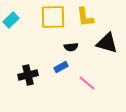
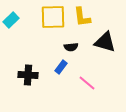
yellow L-shape: moved 3 px left
black triangle: moved 2 px left, 1 px up
blue rectangle: rotated 24 degrees counterclockwise
black cross: rotated 18 degrees clockwise
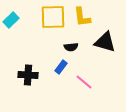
pink line: moved 3 px left, 1 px up
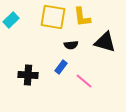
yellow square: rotated 12 degrees clockwise
black semicircle: moved 2 px up
pink line: moved 1 px up
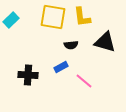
blue rectangle: rotated 24 degrees clockwise
